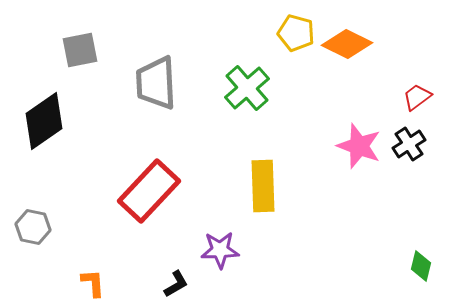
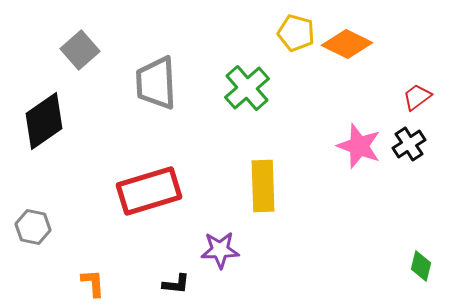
gray square: rotated 30 degrees counterclockwise
red rectangle: rotated 30 degrees clockwise
black L-shape: rotated 36 degrees clockwise
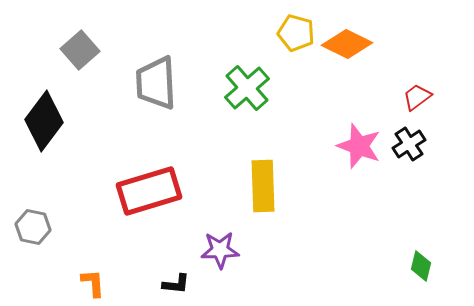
black diamond: rotated 18 degrees counterclockwise
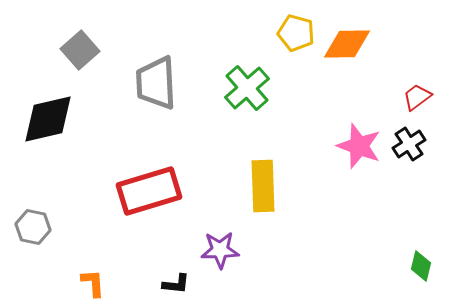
orange diamond: rotated 27 degrees counterclockwise
black diamond: moved 4 px right, 2 px up; rotated 40 degrees clockwise
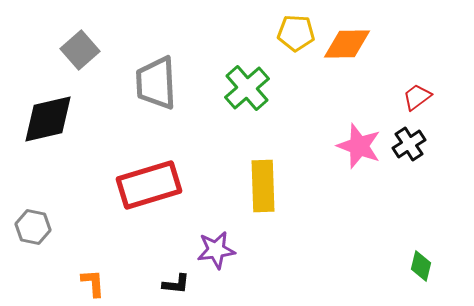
yellow pentagon: rotated 12 degrees counterclockwise
red rectangle: moved 6 px up
purple star: moved 4 px left; rotated 6 degrees counterclockwise
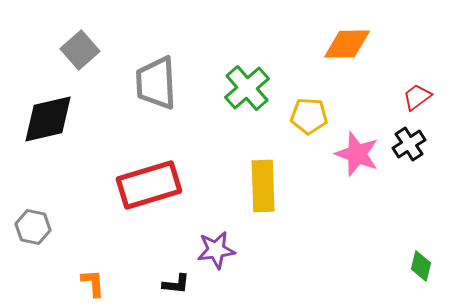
yellow pentagon: moved 13 px right, 83 px down
pink star: moved 2 px left, 8 px down
